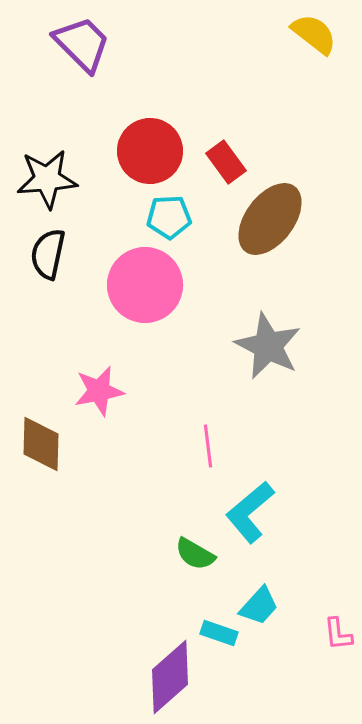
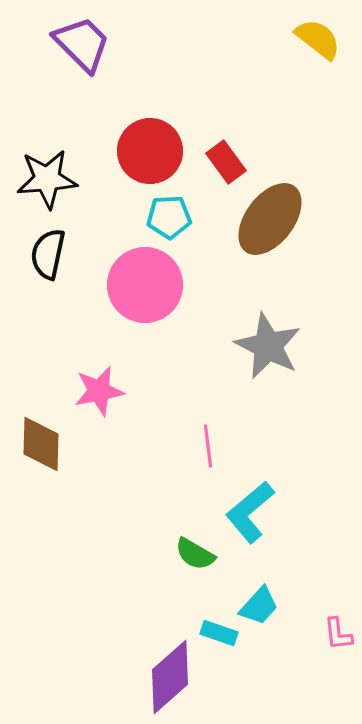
yellow semicircle: moved 4 px right, 5 px down
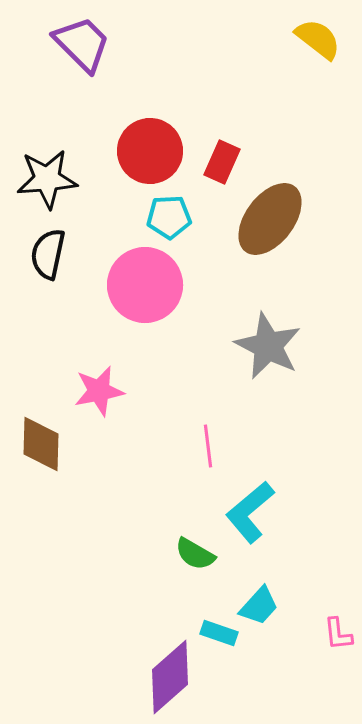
red rectangle: moved 4 px left; rotated 60 degrees clockwise
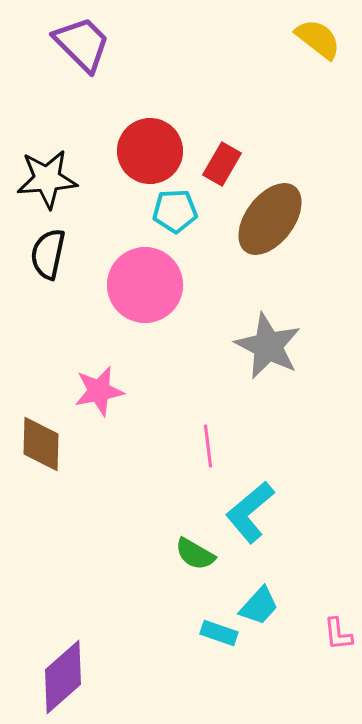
red rectangle: moved 2 px down; rotated 6 degrees clockwise
cyan pentagon: moved 6 px right, 6 px up
purple diamond: moved 107 px left
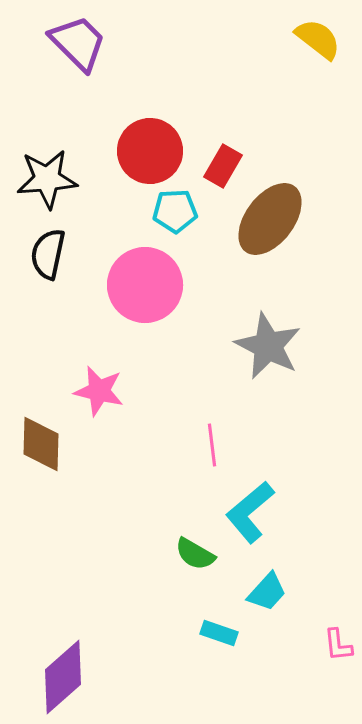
purple trapezoid: moved 4 px left, 1 px up
red rectangle: moved 1 px right, 2 px down
pink star: rotated 24 degrees clockwise
pink line: moved 4 px right, 1 px up
cyan trapezoid: moved 8 px right, 14 px up
pink L-shape: moved 11 px down
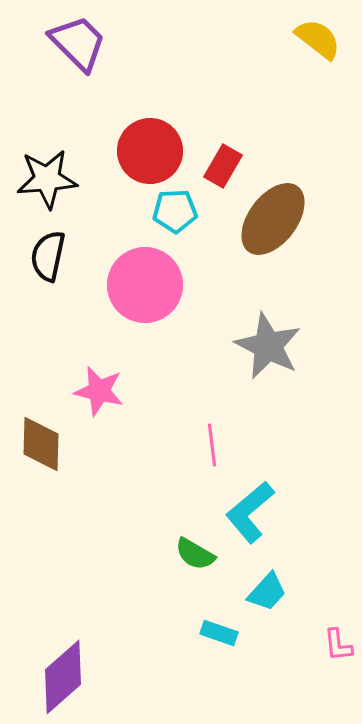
brown ellipse: moved 3 px right
black semicircle: moved 2 px down
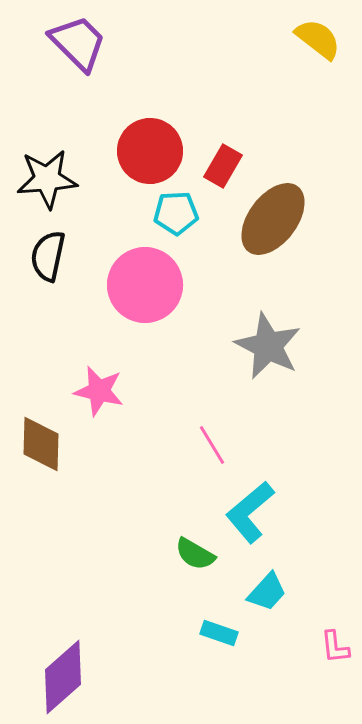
cyan pentagon: moved 1 px right, 2 px down
pink line: rotated 24 degrees counterclockwise
pink L-shape: moved 3 px left, 2 px down
